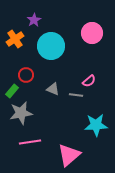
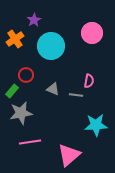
pink semicircle: rotated 40 degrees counterclockwise
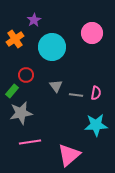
cyan circle: moved 1 px right, 1 px down
pink semicircle: moved 7 px right, 12 px down
gray triangle: moved 3 px right, 3 px up; rotated 32 degrees clockwise
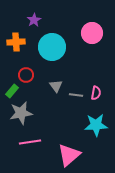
orange cross: moved 1 px right, 3 px down; rotated 30 degrees clockwise
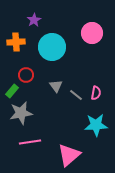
gray line: rotated 32 degrees clockwise
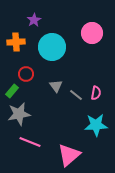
red circle: moved 1 px up
gray star: moved 2 px left, 1 px down
pink line: rotated 30 degrees clockwise
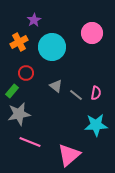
orange cross: moved 3 px right; rotated 24 degrees counterclockwise
red circle: moved 1 px up
gray triangle: rotated 16 degrees counterclockwise
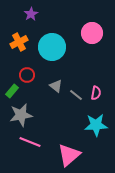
purple star: moved 3 px left, 6 px up
red circle: moved 1 px right, 2 px down
gray star: moved 2 px right, 1 px down
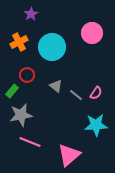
pink semicircle: rotated 24 degrees clockwise
